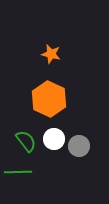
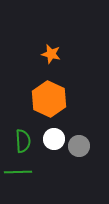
green semicircle: moved 3 px left; rotated 35 degrees clockwise
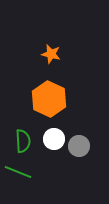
green line: rotated 24 degrees clockwise
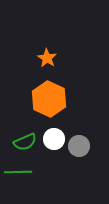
orange star: moved 4 px left, 4 px down; rotated 18 degrees clockwise
green semicircle: moved 2 px right, 1 px down; rotated 70 degrees clockwise
green line: rotated 24 degrees counterclockwise
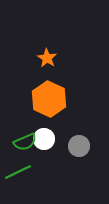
white circle: moved 10 px left
green line: rotated 24 degrees counterclockwise
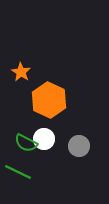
orange star: moved 26 px left, 14 px down
orange hexagon: moved 1 px down
green semicircle: moved 1 px right, 1 px down; rotated 50 degrees clockwise
green line: rotated 52 degrees clockwise
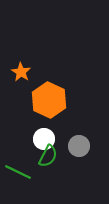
green semicircle: moved 22 px right, 13 px down; rotated 90 degrees counterclockwise
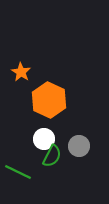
green semicircle: moved 4 px right
